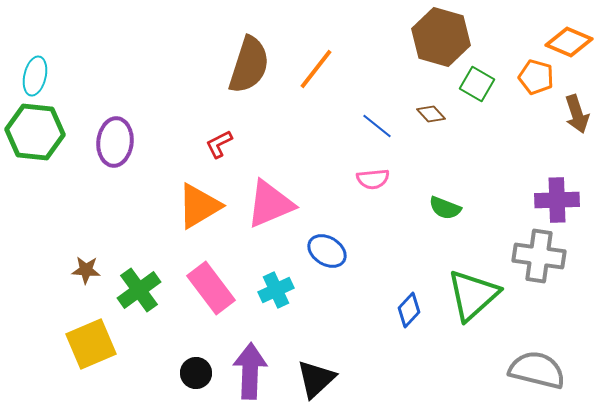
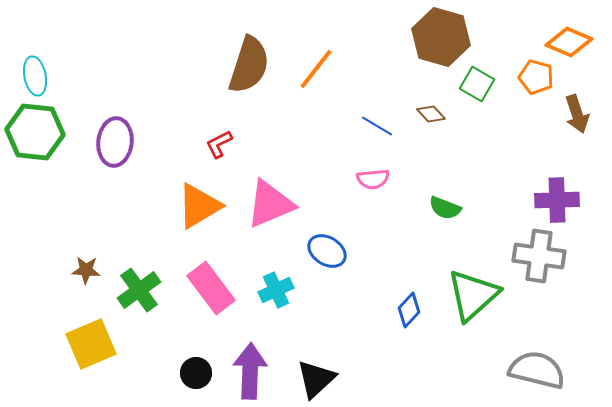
cyan ellipse: rotated 24 degrees counterclockwise
blue line: rotated 8 degrees counterclockwise
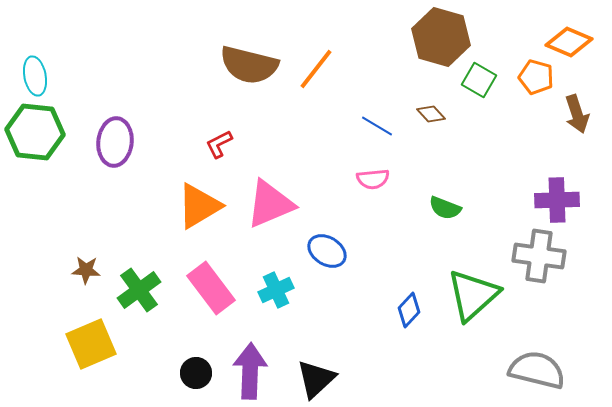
brown semicircle: rotated 86 degrees clockwise
green square: moved 2 px right, 4 px up
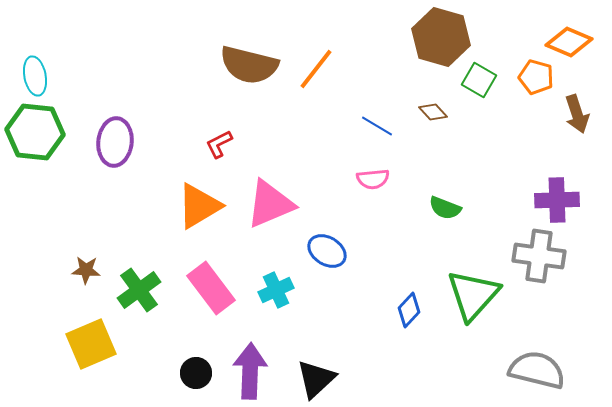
brown diamond: moved 2 px right, 2 px up
green triangle: rotated 6 degrees counterclockwise
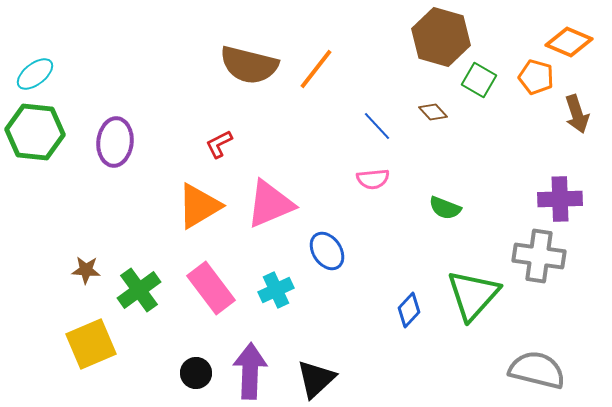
cyan ellipse: moved 2 px up; rotated 63 degrees clockwise
blue line: rotated 16 degrees clockwise
purple cross: moved 3 px right, 1 px up
blue ellipse: rotated 24 degrees clockwise
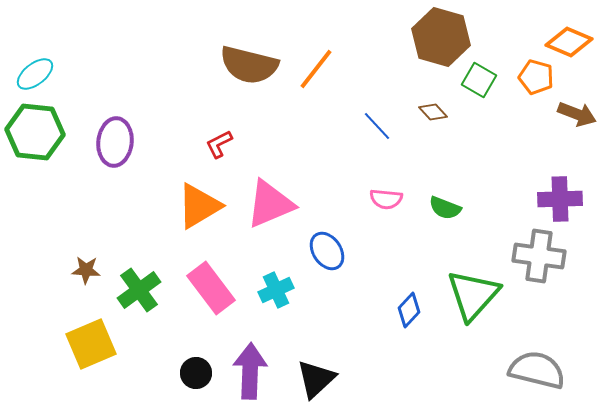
brown arrow: rotated 51 degrees counterclockwise
pink semicircle: moved 13 px right, 20 px down; rotated 12 degrees clockwise
